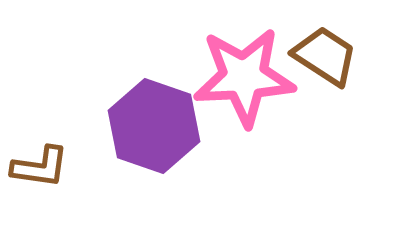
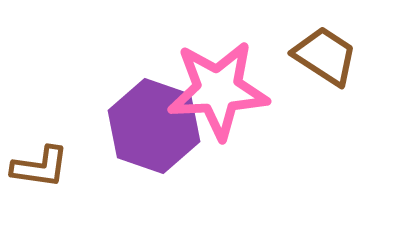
pink star: moved 26 px left, 13 px down
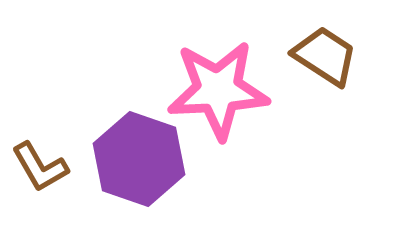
purple hexagon: moved 15 px left, 33 px down
brown L-shape: rotated 52 degrees clockwise
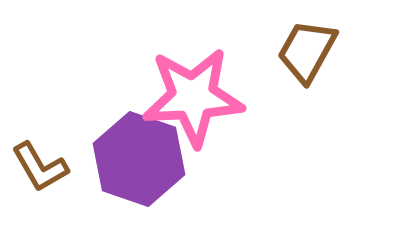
brown trapezoid: moved 18 px left, 5 px up; rotated 94 degrees counterclockwise
pink star: moved 25 px left, 7 px down
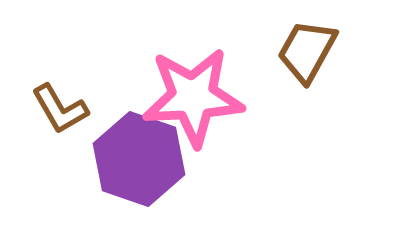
brown L-shape: moved 20 px right, 58 px up
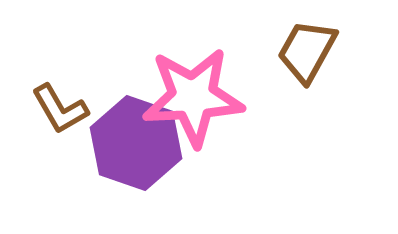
purple hexagon: moved 3 px left, 16 px up
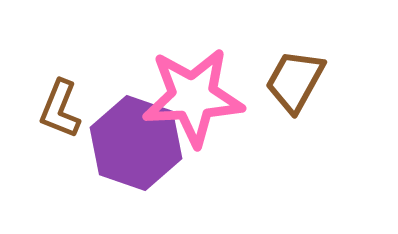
brown trapezoid: moved 12 px left, 30 px down
brown L-shape: rotated 52 degrees clockwise
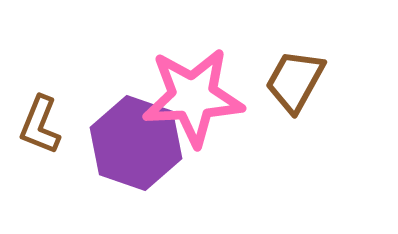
brown L-shape: moved 20 px left, 16 px down
